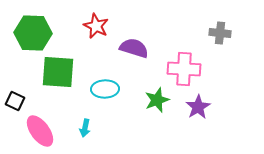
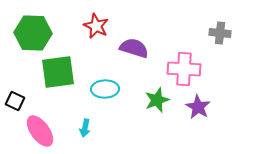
green square: rotated 12 degrees counterclockwise
purple star: rotated 10 degrees counterclockwise
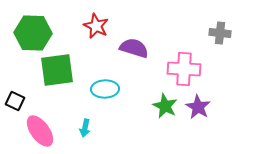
green square: moved 1 px left, 2 px up
green star: moved 8 px right, 6 px down; rotated 25 degrees counterclockwise
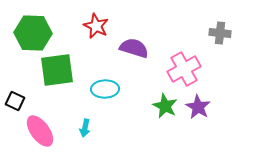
pink cross: rotated 32 degrees counterclockwise
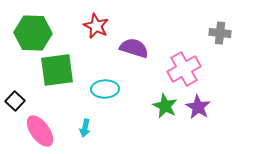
black square: rotated 18 degrees clockwise
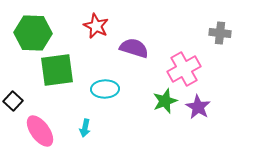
black square: moved 2 px left
green star: moved 5 px up; rotated 25 degrees clockwise
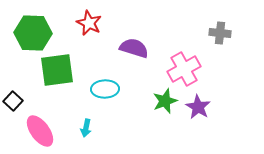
red star: moved 7 px left, 3 px up
cyan arrow: moved 1 px right
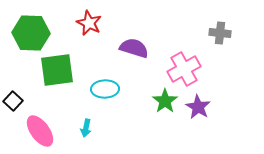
green hexagon: moved 2 px left
green star: rotated 15 degrees counterclockwise
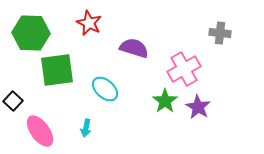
cyan ellipse: rotated 44 degrees clockwise
